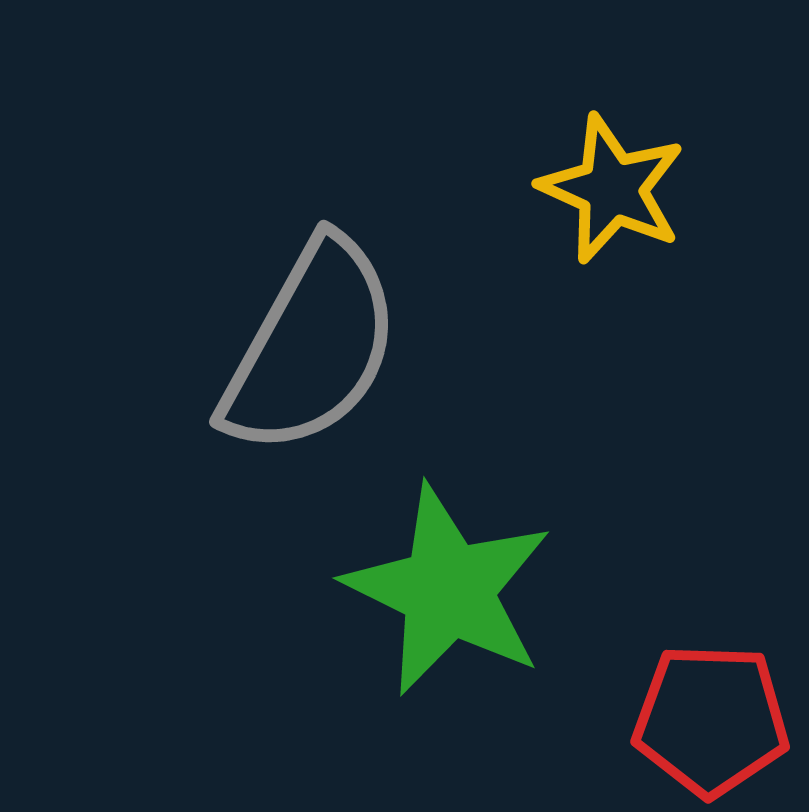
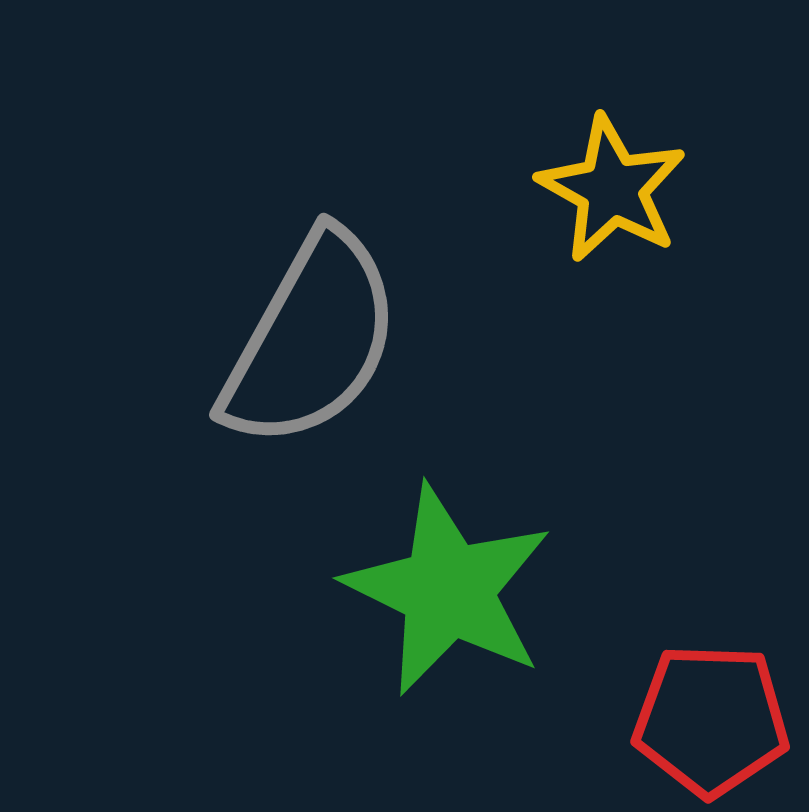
yellow star: rotated 5 degrees clockwise
gray semicircle: moved 7 px up
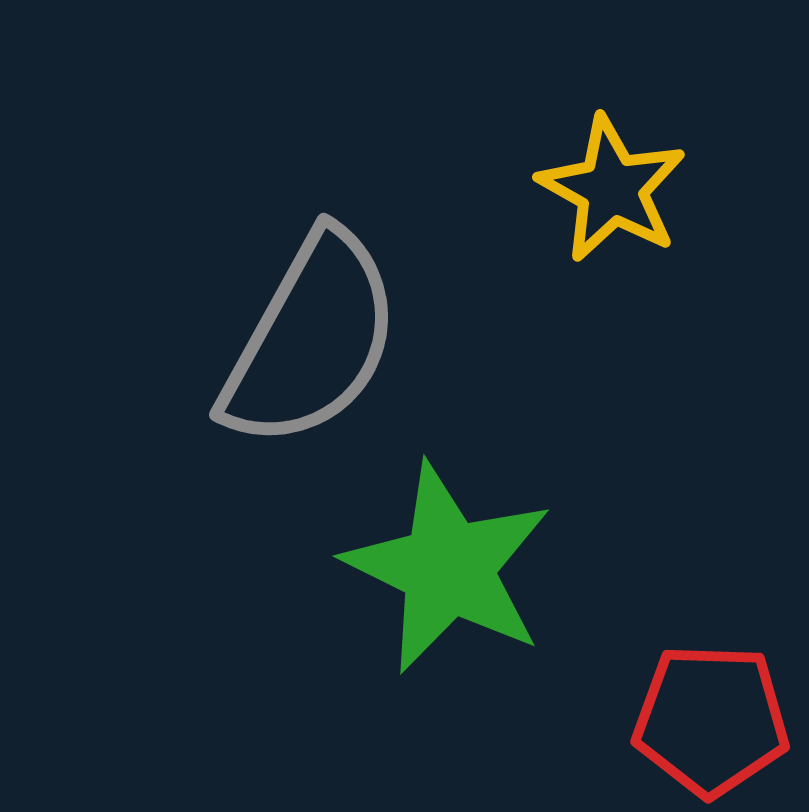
green star: moved 22 px up
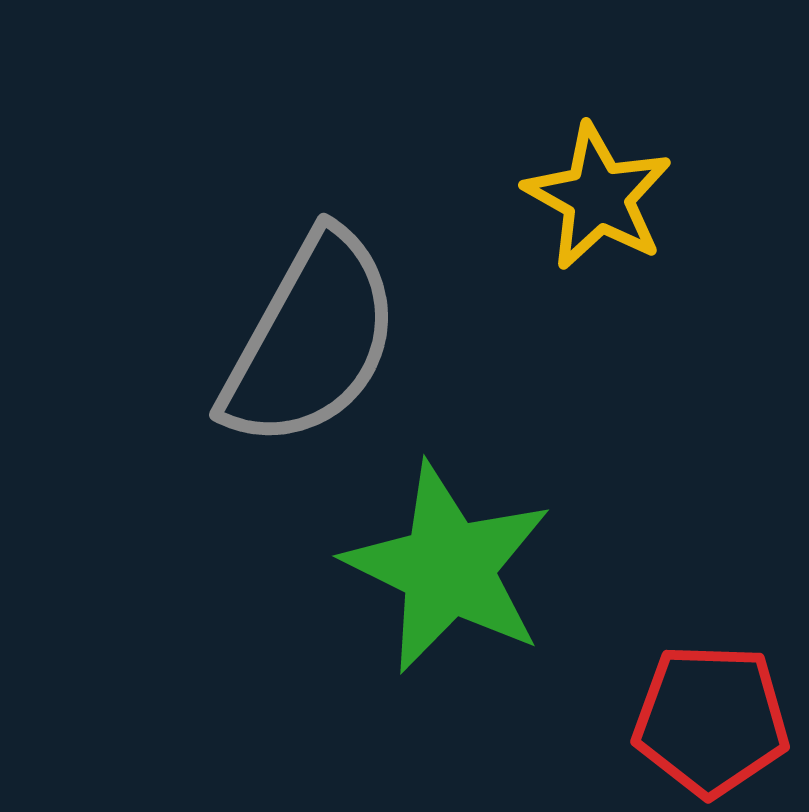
yellow star: moved 14 px left, 8 px down
